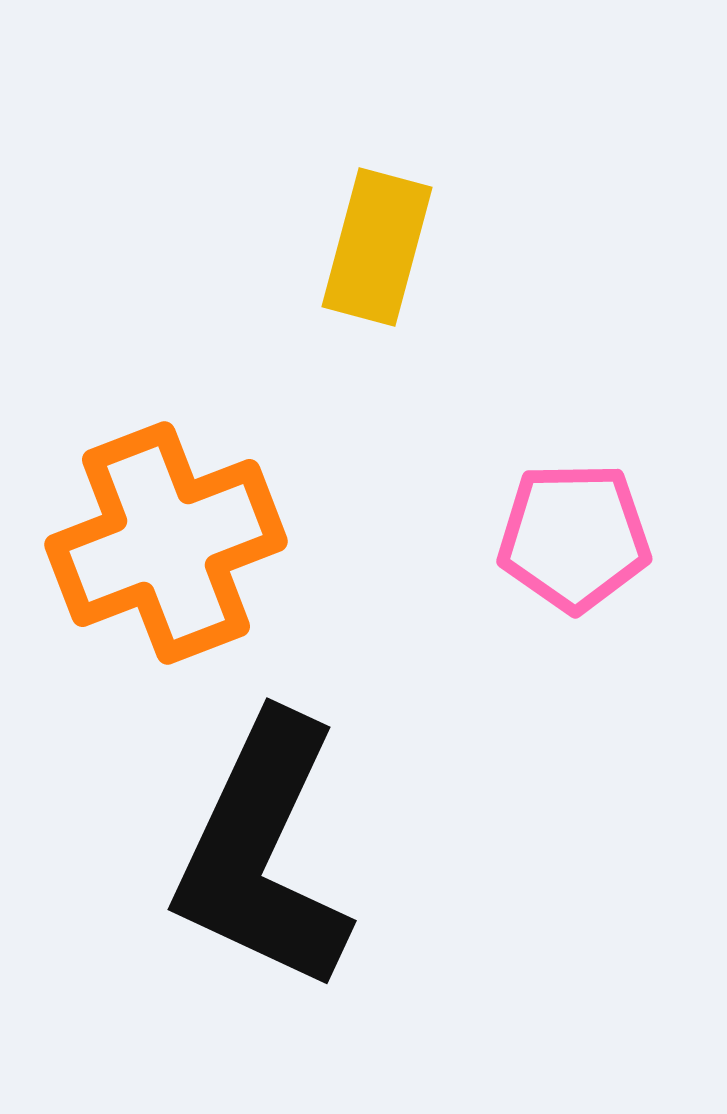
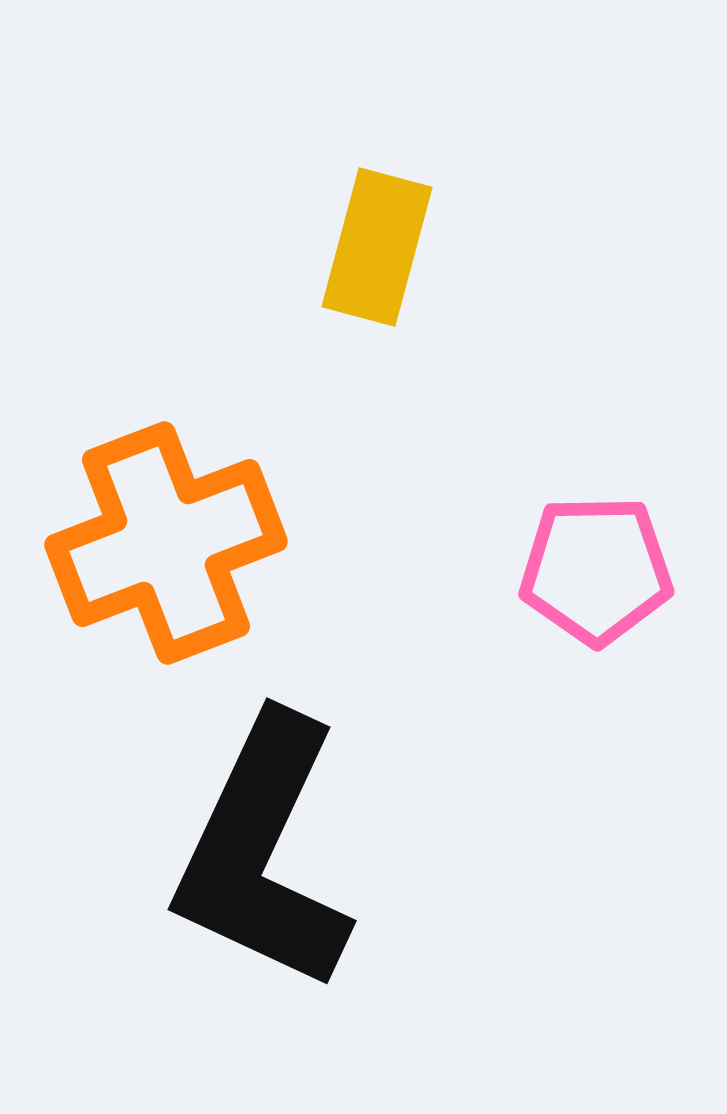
pink pentagon: moved 22 px right, 33 px down
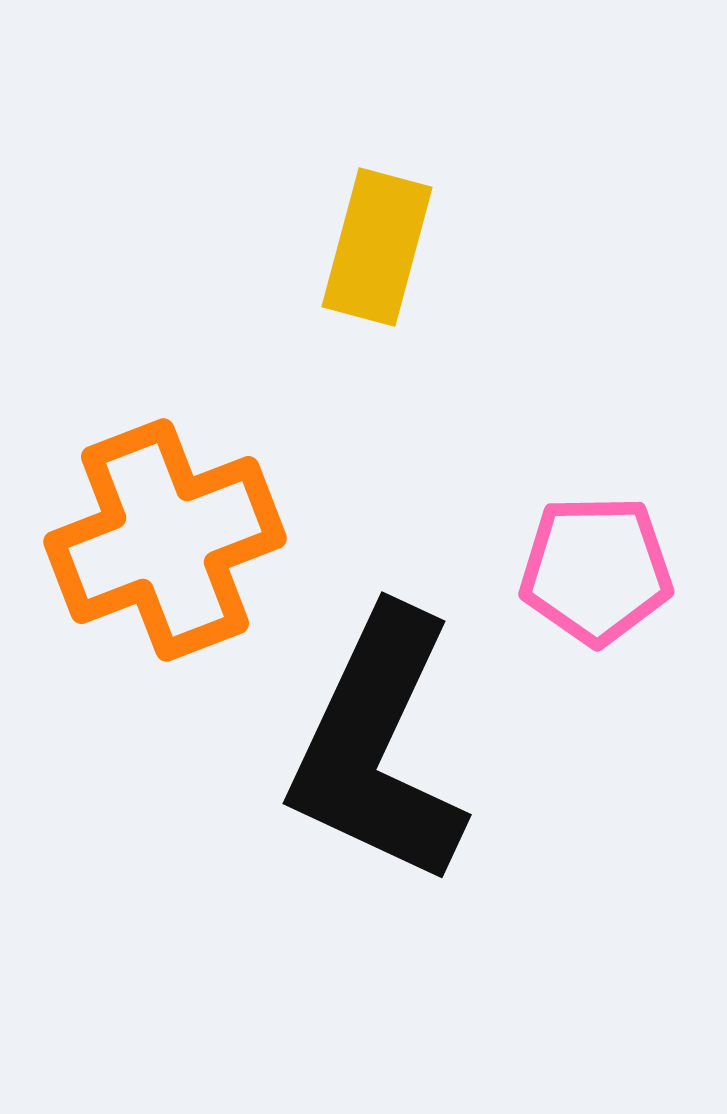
orange cross: moved 1 px left, 3 px up
black L-shape: moved 115 px right, 106 px up
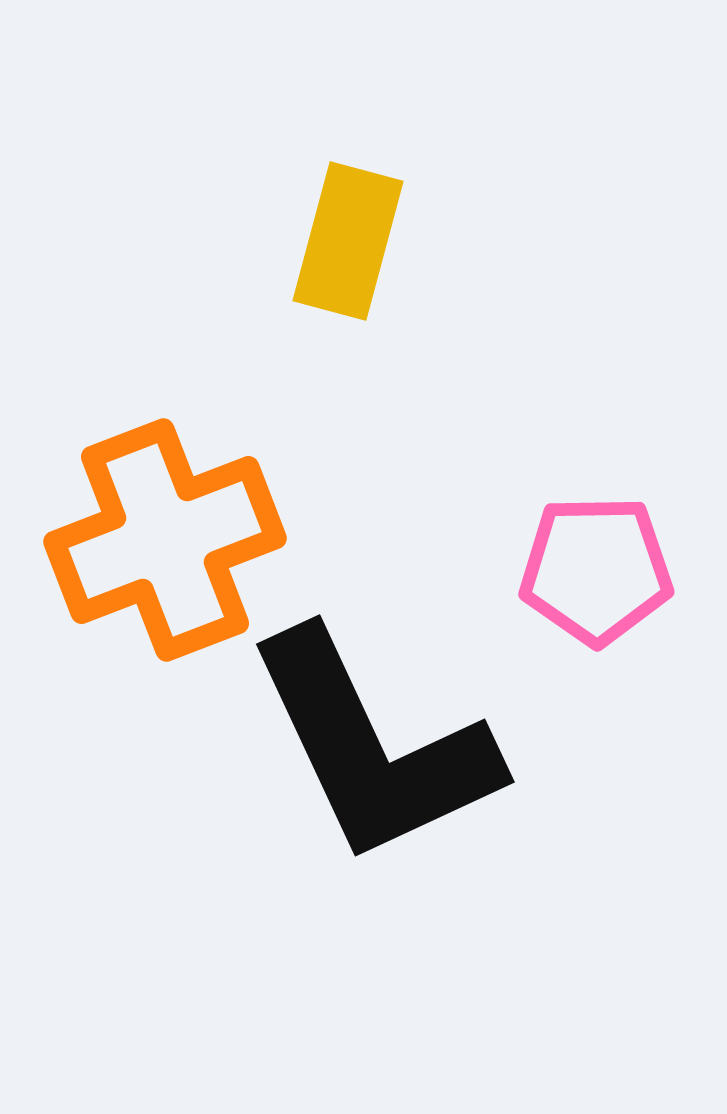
yellow rectangle: moved 29 px left, 6 px up
black L-shape: moved 5 px left; rotated 50 degrees counterclockwise
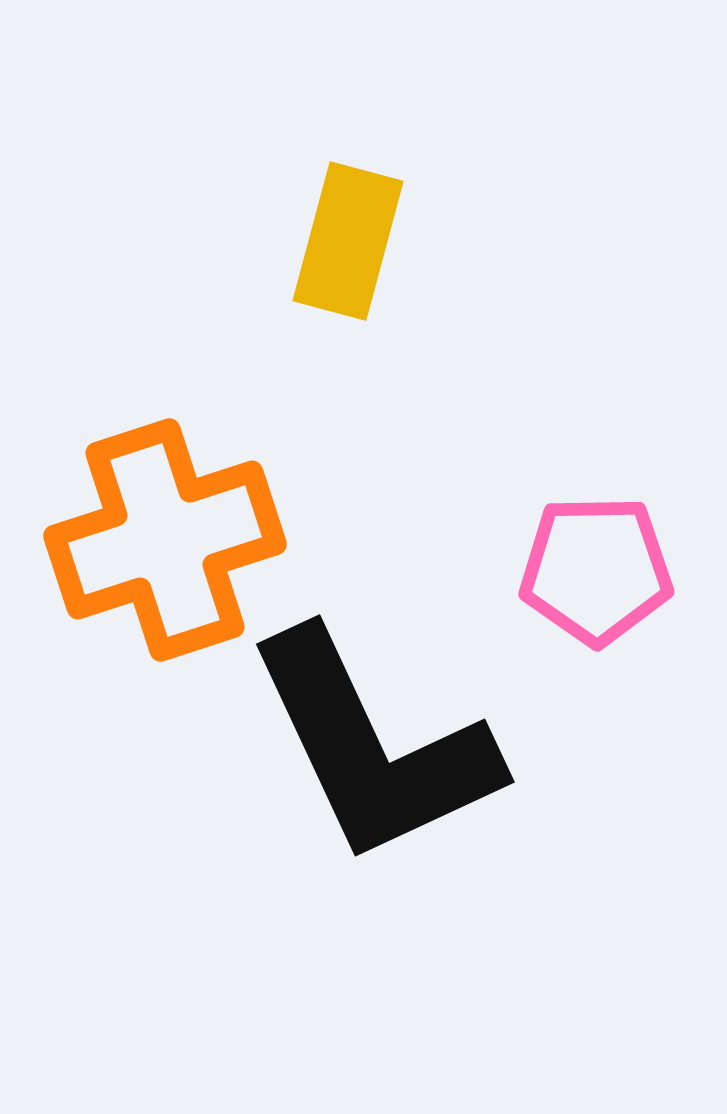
orange cross: rotated 3 degrees clockwise
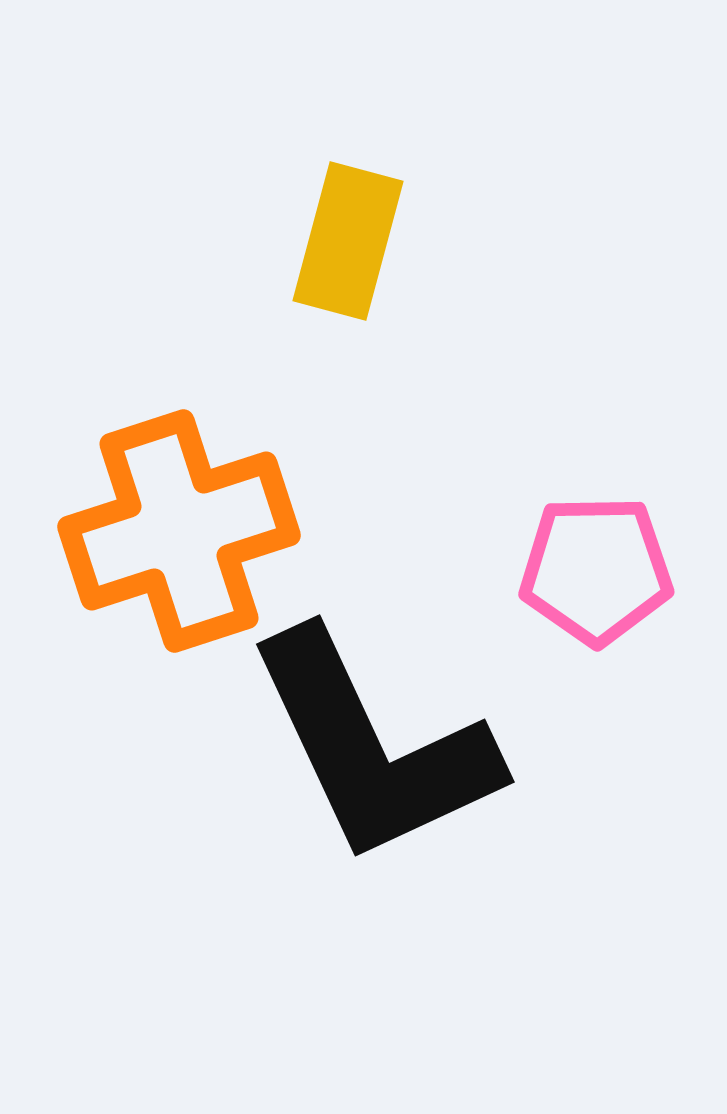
orange cross: moved 14 px right, 9 px up
